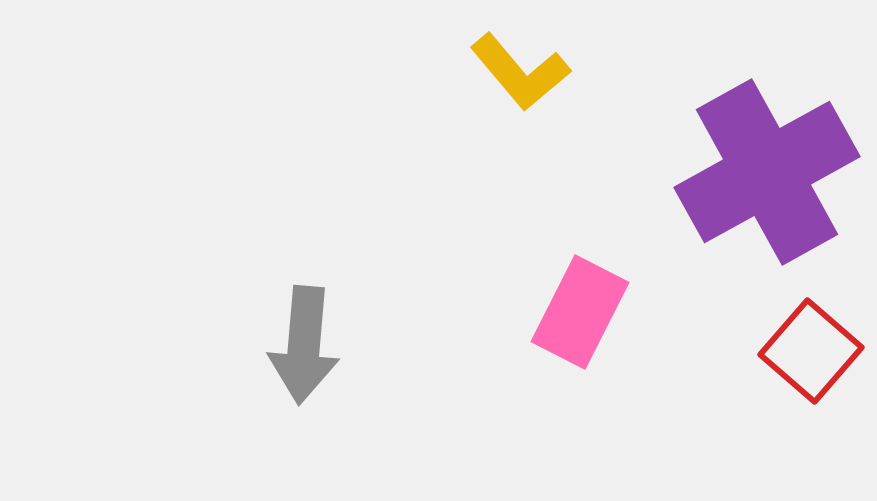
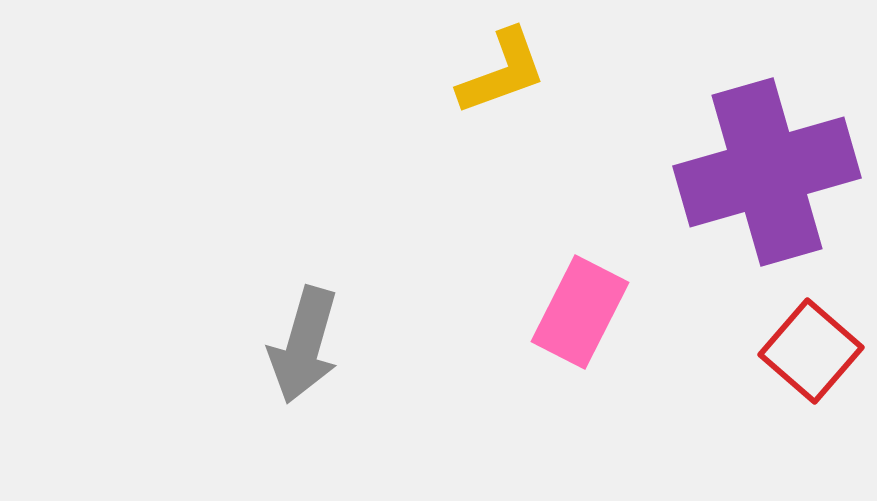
yellow L-shape: moved 18 px left; rotated 70 degrees counterclockwise
purple cross: rotated 13 degrees clockwise
gray arrow: rotated 11 degrees clockwise
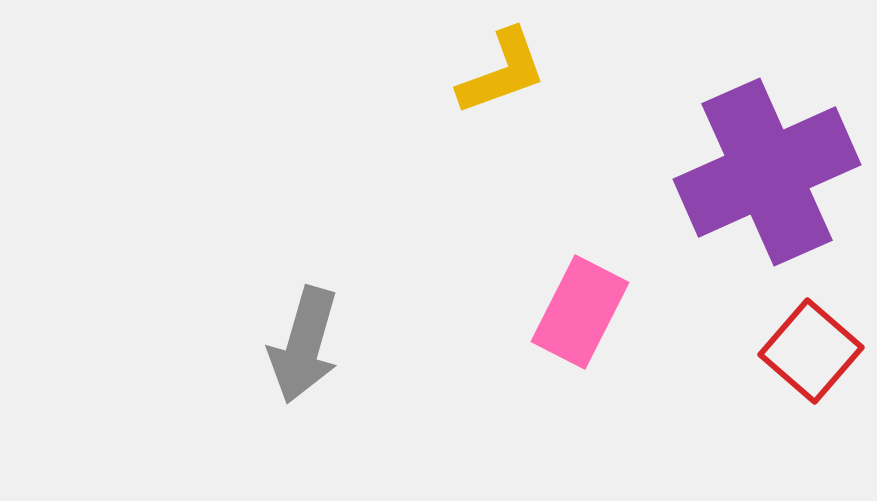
purple cross: rotated 8 degrees counterclockwise
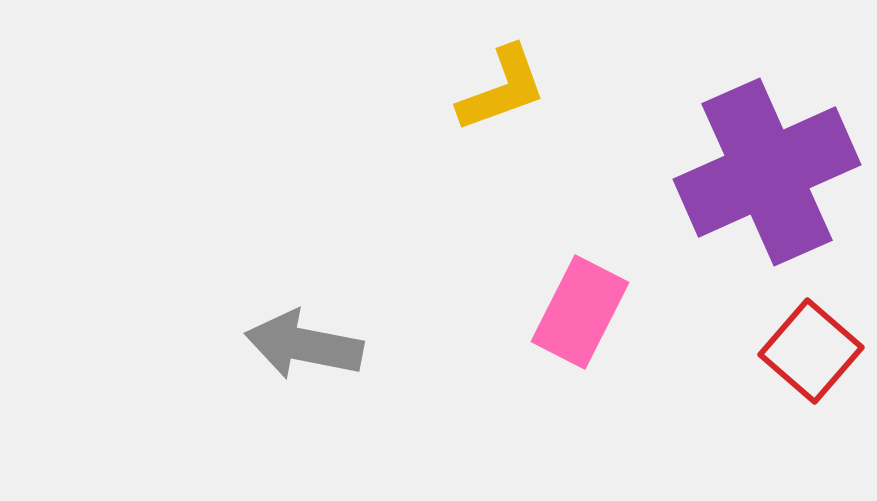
yellow L-shape: moved 17 px down
gray arrow: rotated 85 degrees clockwise
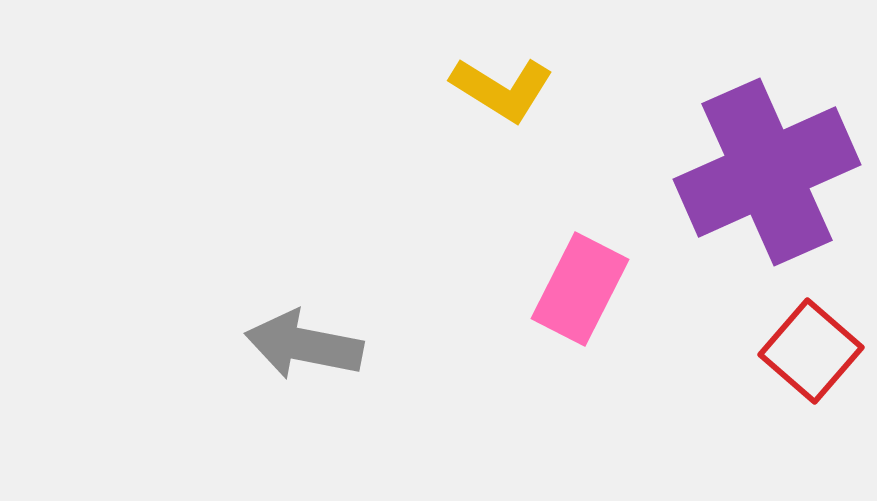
yellow L-shape: rotated 52 degrees clockwise
pink rectangle: moved 23 px up
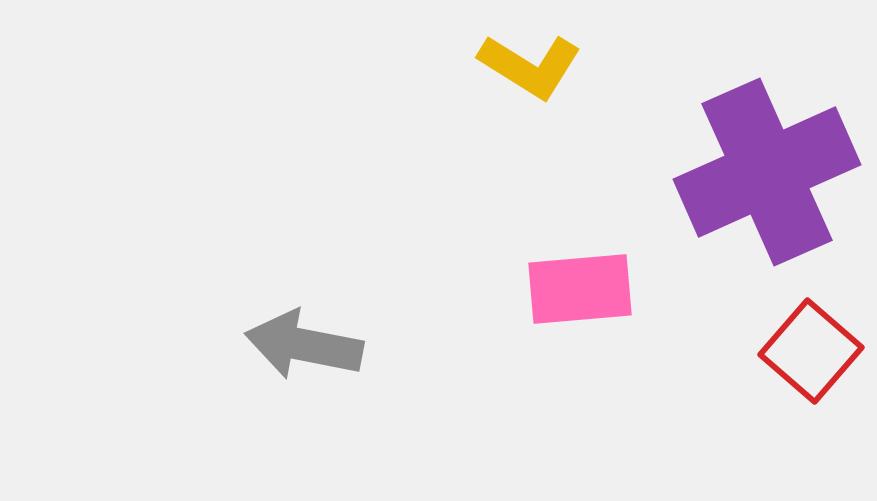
yellow L-shape: moved 28 px right, 23 px up
pink rectangle: rotated 58 degrees clockwise
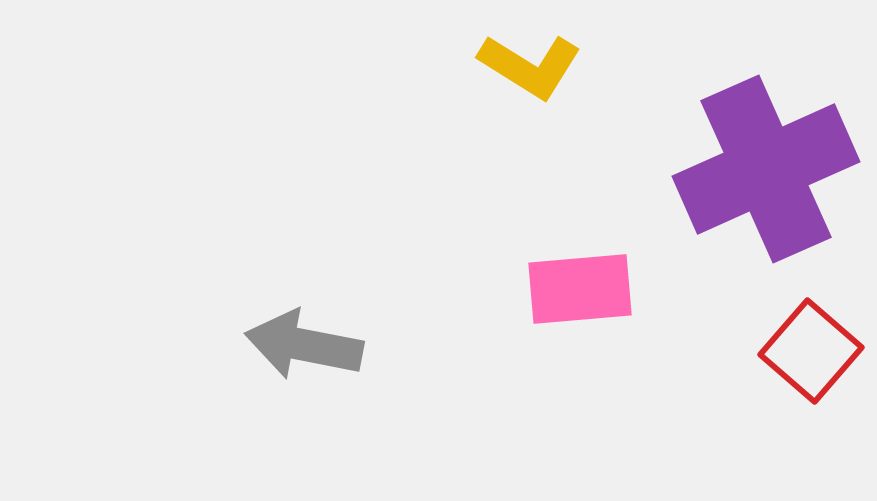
purple cross: moved 1 px left, 3 px up
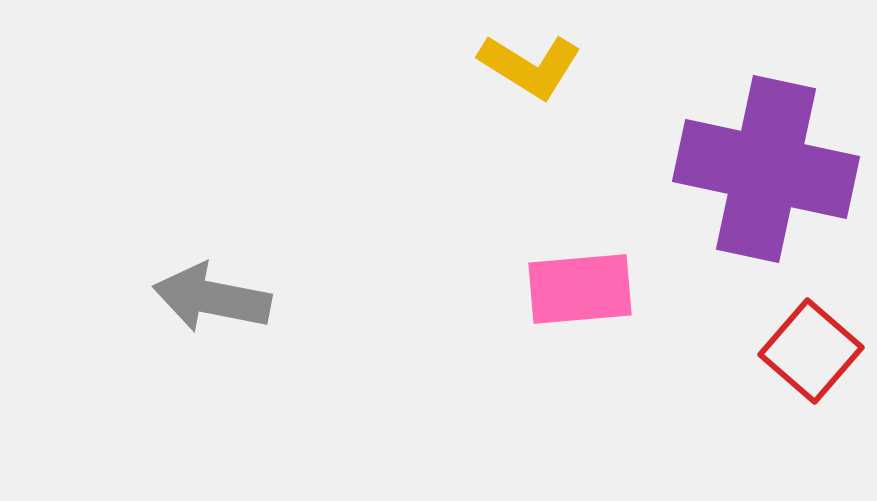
purple cross: rotated 36 degrees clockwise
gray arrow: moved 92 px left, 47 px up
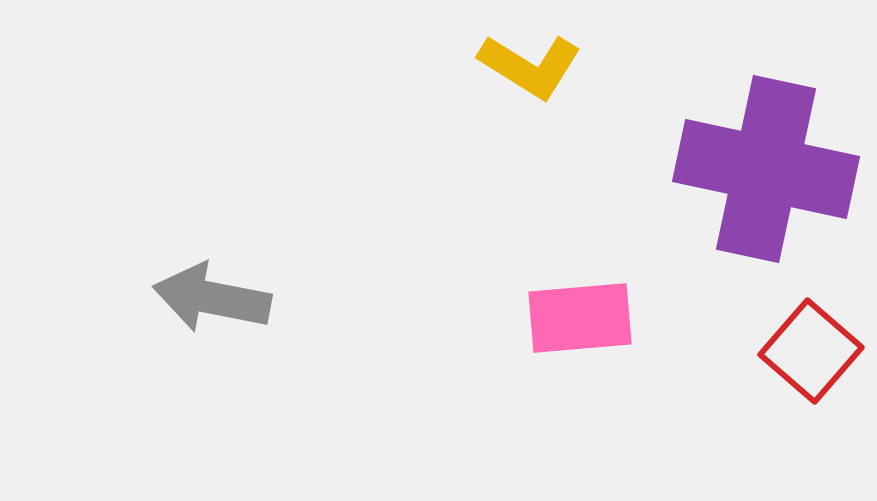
pink rectangle: moved 29 px down
